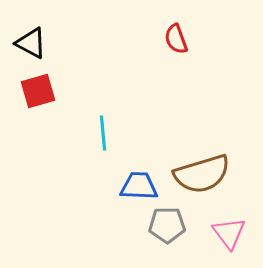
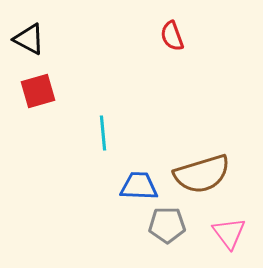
red semicircle: moved 4 px left, 3 px up
black triangle: moved 2 px left, 4 px up
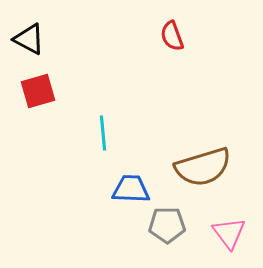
brown semicircle: moved 1 px right, 7 px up
blue trapezoid: moved 8 px left, 3 px down
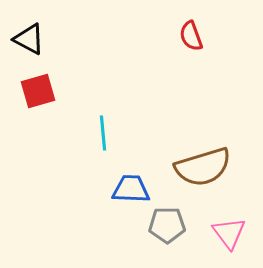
red semicircle: moved 19 px right
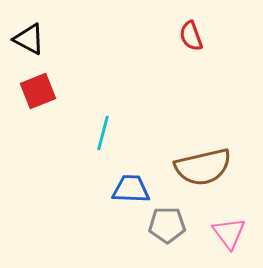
red square: rotated 6 degrees counterclockwise
cyan line: rotated 20 degrees clockwise
brown semicircle: rotated 4 degrees clockwise
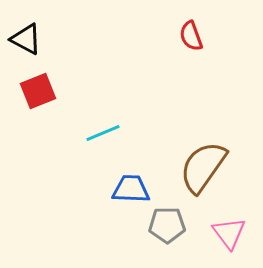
black triangle: moved 3 px left
cyan line: rotated 52 degrees clockwise
brown semicircle: rotated 138 degrees clockwise
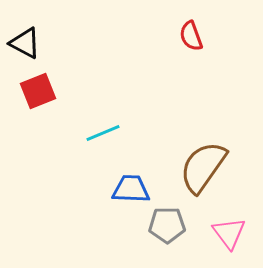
black triangle: moved 1 px left, 4 px down
